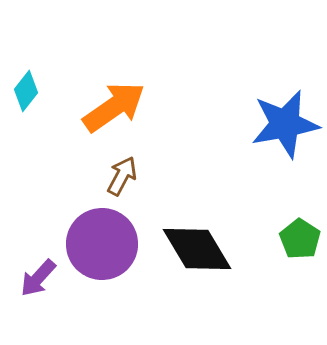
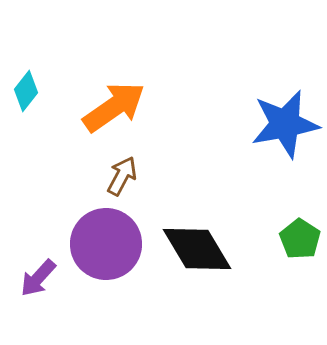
purple circle: moved 4 px right
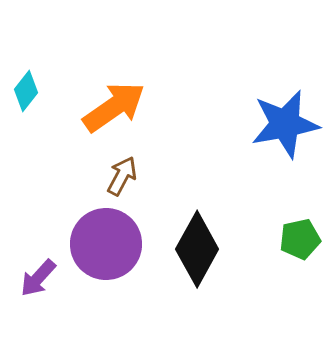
green pentagon: rotated 27 degrees clockwise
black diamond: rotated 60 degrees clockwise
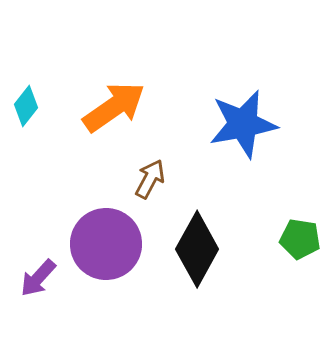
cyan diamond: moved 15 px down
blue star: moved 42 px left
brown arrow: moved 28 px right, 3 px down
green pentagon: rotated 21 degrees clockwise
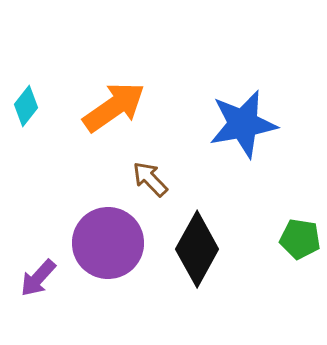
brown arrow: rotated 72 degrees counterclockwise
purple circle: moved 2 px right, 1 px up
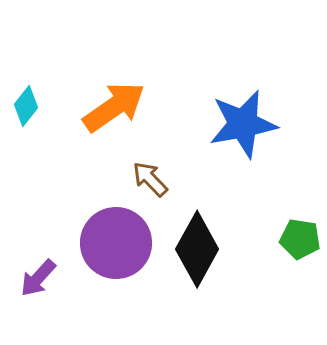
purple circle: moved 8 px right
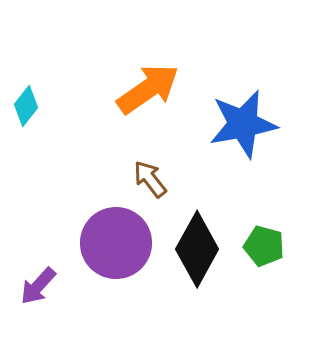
orange arrow: moved 34 px right, 18 px up
brown arrow: rotated 6 degrees clockwise
green pentagon: moved 36 px left, 7 px down; rotated 6 degrees clockwise
purple arrow: moved 8 px down
